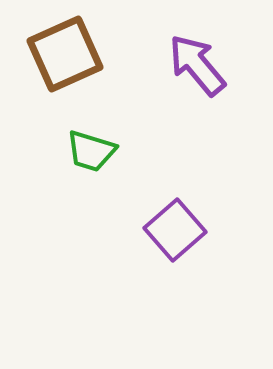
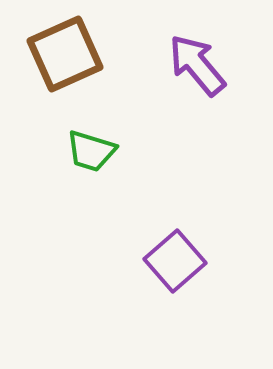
purple square: moved 31 px down
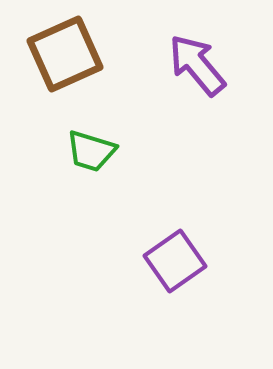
purple square: rotated 6 degrees clockwise
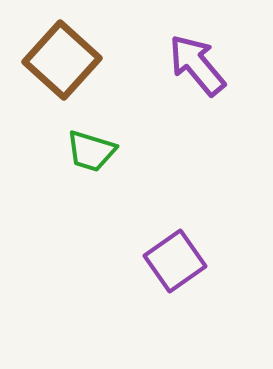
brown square: moved 3 px left, 6 px down; rotated 24 degrees counterclockwise
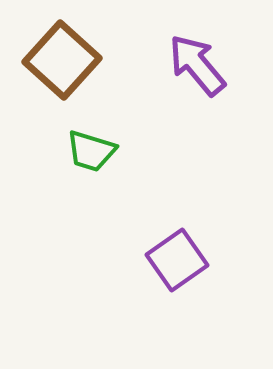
purple square: moved 2 px right, 1 px up
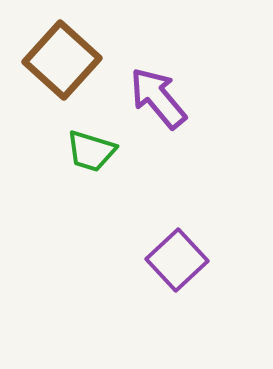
purple arrow: moved 39 px left, 33 px down
purple square: rotated 8 degrees counterclockwise
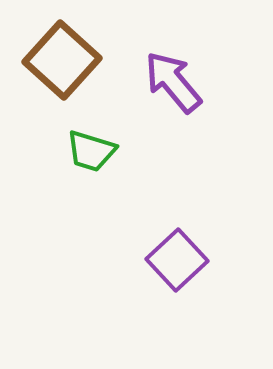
purple arrow: moved 15 px right, 16 px up
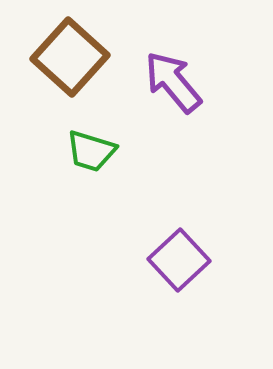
brown square: moved 8 px right, 3 px up
purple square: moved 2 px right
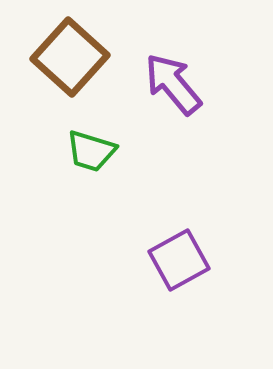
purple arrow: moved 2 px down
purple square: rotated 14 degrees clockwise
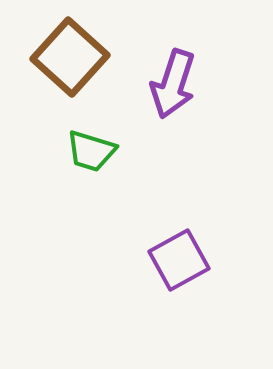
purple arrow: rotated 122 degrees counterclockwise
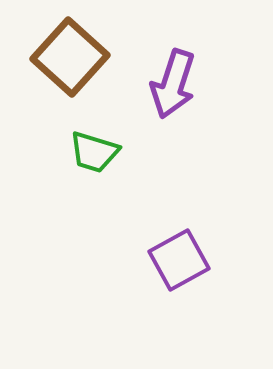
green trapezoid: moved 3 px right, 1 px down
